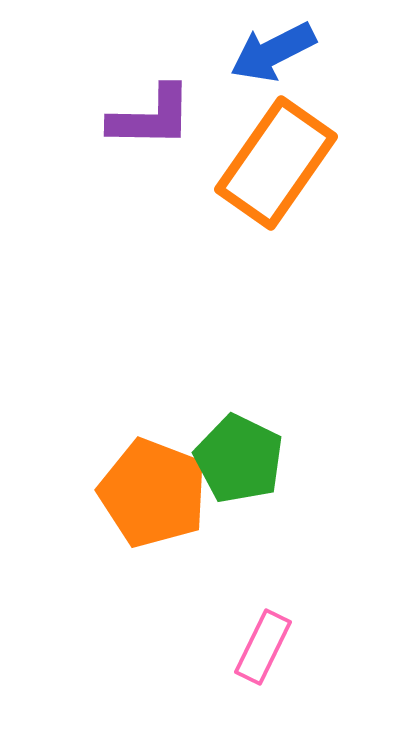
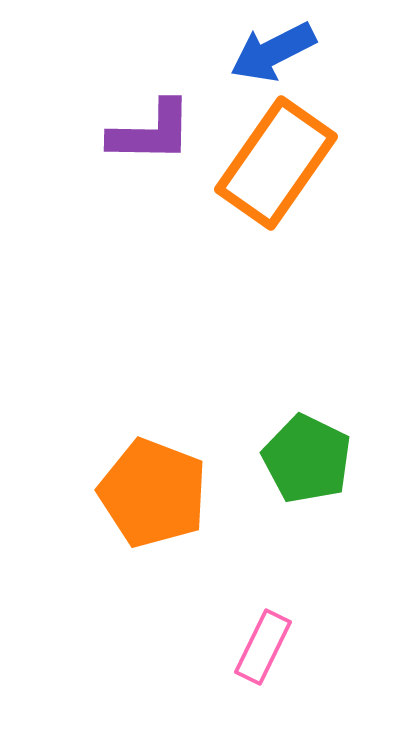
purple L-shape: moved 15 px down
green pentagon: moved 68 px right
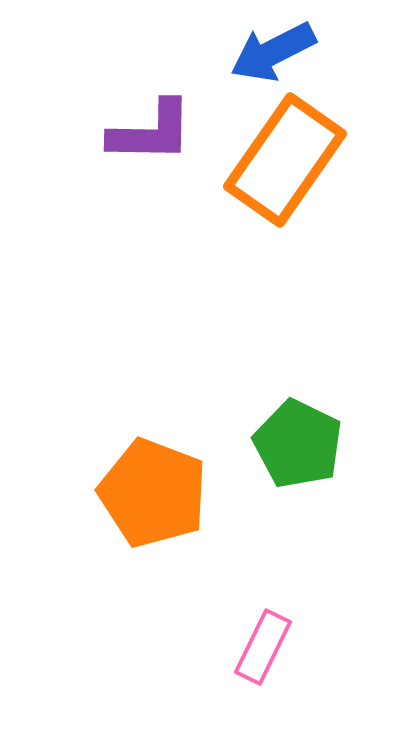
orange rectangle: moved 9 px right, 3 px up
green pentagon: moved 9 px left, 15 px up
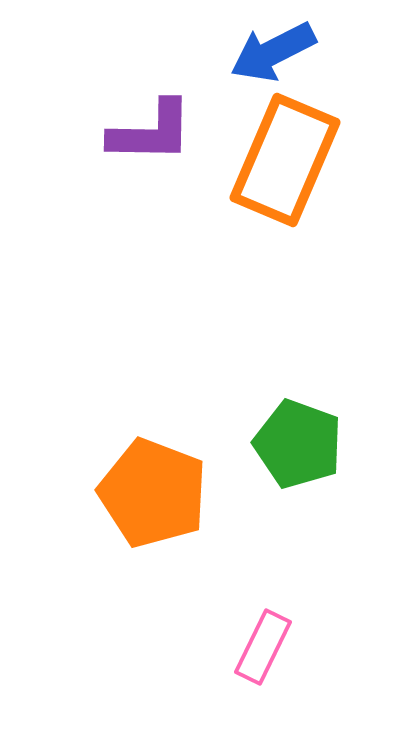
orange rectangle: rotated 12 degrees counterclockwise
green pentagon: rotated 6 degrees counterclockwise
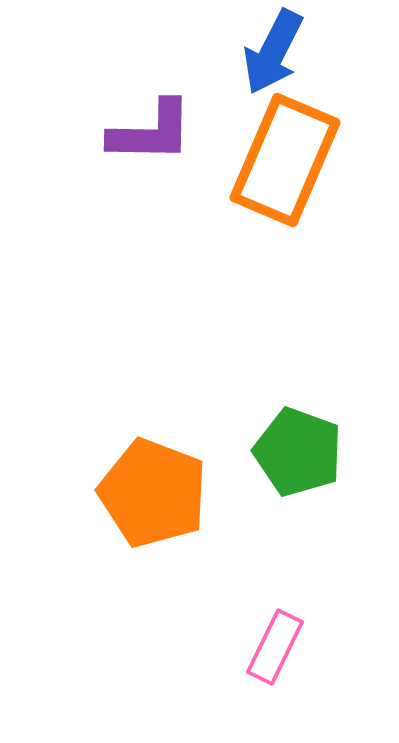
blue arrow: rotated 36 degrees counterclockwise
green pentagon: moved 8 px down
pink rectangle: moved 12 px right
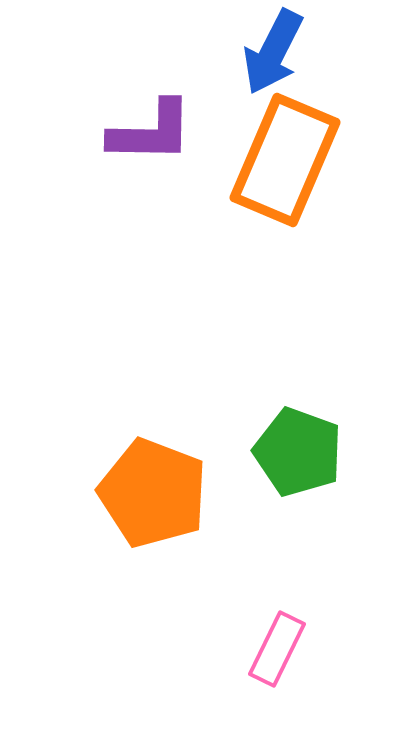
pink rectangle: moved 2 px right, 2 px down
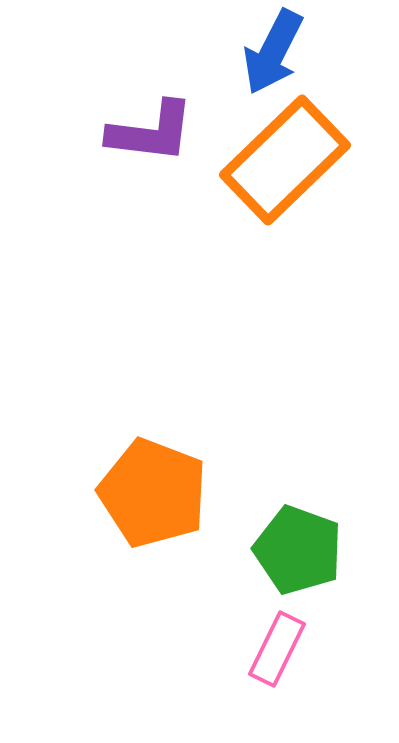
purple L-shape: rotated 6 degrees clockwise
orange rectangle: rotated 23 degrees clockwise
green pentagon: moved 98 px down
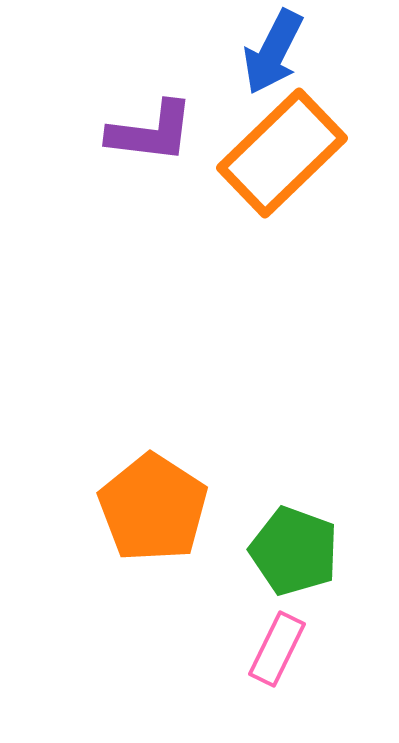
orange rectangle: moved 3 px left, 7 px up
orange pentagon: moved 15 px down; rotated 12 degrees clockwise
green pentagon: moved 4 px left, 1 px down
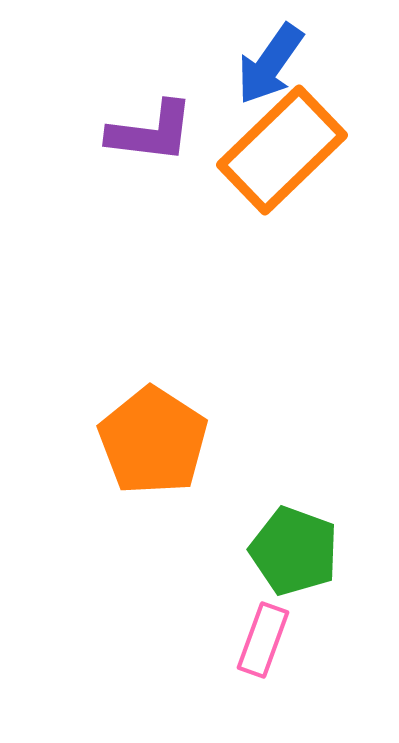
blue arrow: moved 3 px left, 12 px down; rotated 8 degrees clockwise
orange rectangle: moved 3 px up
orange pentagon: moved 67 px up
pink rectangle: moved 14 px left, 9 px up; rotated 6 degrees counterclockwise
